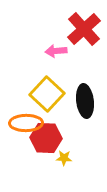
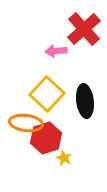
orange ellipse: rotated 8 degrees clockwise
red hexagon: rotated 20 degrees counterclockwise
yellow star: rotated 21 degrees clockwise
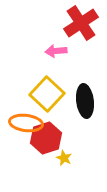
red cross: moved 3 px left, 6 px up; rotated 8 degrees clockwise
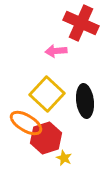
red cross: rotated 32 degrees counterclockwise
orange ellipse: rotated 24 degrees clockwise
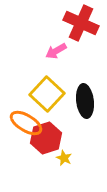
pink arrow: rotated 25 degrees counterclockwise
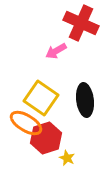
yellow square: moved 6 px left, 4 px down; rotated 8 degrees counterclockwise
black ellipse: moved 1 px up
yellow star: moved 3 px right
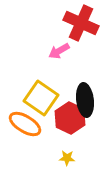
pink arrow: moved 3 px right
orange ellipse: moved 1 px left, 1 px down
red hexagon: moved 24 px right, 20 px up; rotated 16 degrees counterclockwise
yellow star: rotated 21 degrees counterclockwise
